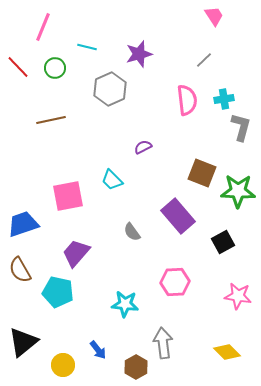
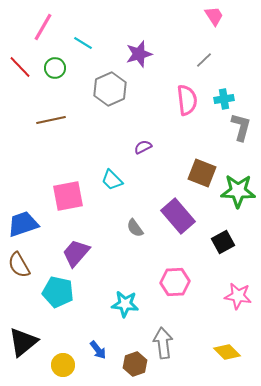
pink line: rotated 8 degrees clockwise
cyan line: moved 4 px left, 4 px up; rotated 18 degrees clockwise
red line: moved 2 px right
gray semicircle: moved 3 px right, 4 px up
brown semicircle: moved 1 px left, 5 px up
brown hexagon: moved 1 px left, 3 px up; rotated 10 degrees clockwise
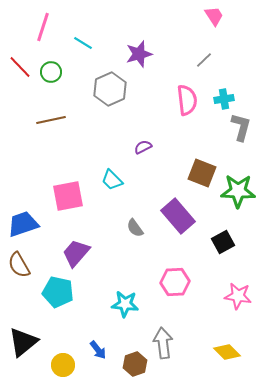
pink line: rotated 12 degrees counterclockwise
green circle: moved 4 px left, 4 px down
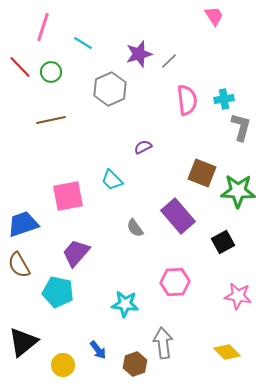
gray line: moved 35 px left, 1 px down
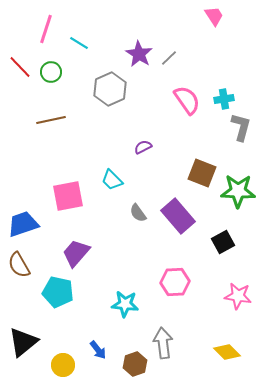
pink line: moved 3 px right, 2 px down
cyan line: moved 4 px left
purple star: rotated 24 degrees counterclockwise
gray line: moved 3 px up
pink semicircle: rotated 28 degrees counterclockwise
gray semicircle: moved 3 px right, 15 px up
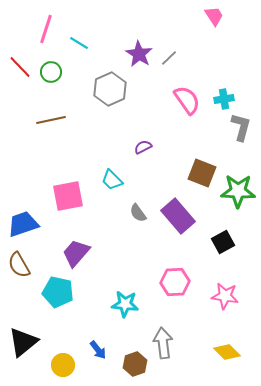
pink star: moved 13 px left
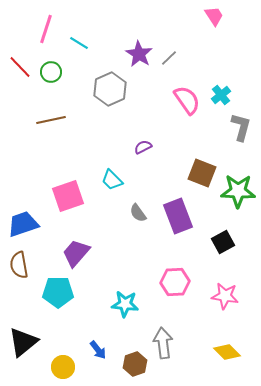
cyan cross: moved 3 px left, 4 px up; rotated 30 degrees counterclockwise
pink square: rotated 8 degrees counterclockwise
purple rectangle: rotated 20 degrees clockwise
brown semicircle: rotated 20 degrees clockwise
cyan pentagon: rotated 12 degrees counterclockwise
yellow circle: moved 2 px down
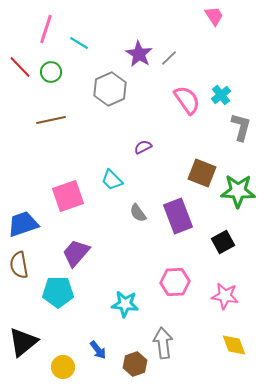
yellow diamond: moved 7 px right, 7 px up; rotated 24 degrees clockwise
